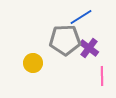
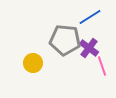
blue line: moved 9 px right
gray pentagon: rotated 8 degrees clockwise
pink line: moved 10 px up; rotated 18 degrees counterclockwise
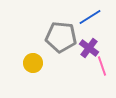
gray pentagon: moved 4 px left, 3 px up
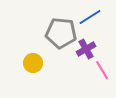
gray pentagon: moved 4 px up
purple cross: moved 3 px left, 1 px down; rotated 24 degrees clockwise
pink line: moved 4 px down; rotated 12 degrees counterclockwise
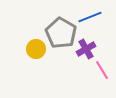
blue line: rotated 10 degrees clockwise
gray pentagon: rotated 24 degrees clockwise
yellow circle: moved 3 px right, 14 px up
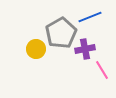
gray pentagon: rotated 12 degrees clockwise
purple cross: moved 1 px left; rotated 18 degrees clockwise
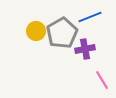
gray pentagon: moved 1 px right
yellow circle: moved 18 px up
pink line: moved 10 px down
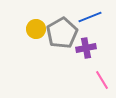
yellow circle: moved 2 px up
purple cross: moved 1 px right, 1 px up
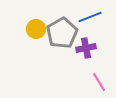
pink line: moved 3 px left, 2 px down
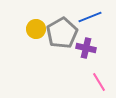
purple cross: rotated 24 degrees clockwise
